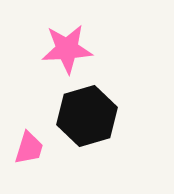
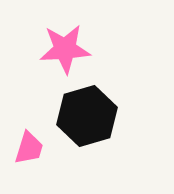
pink star: moved 2 px left
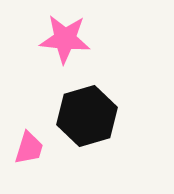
pink star: moved 10 px up; rotated 9 degrees clockwise
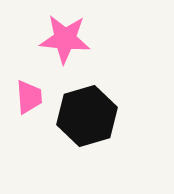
pink trapezoid: moved 51 px up; rotated 21 degrees counterclockwise
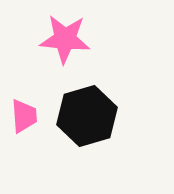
pink trapezoid: moved 5 px left, 19 px down
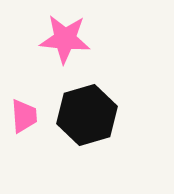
black hexagon: moved 1 px up
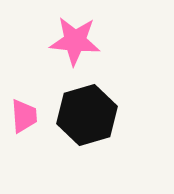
pink star: moved 10 px right, 2 px down
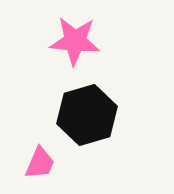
pink trapezoid: moved 16 px right, 47 px down; rotated 27 degrees clockwise
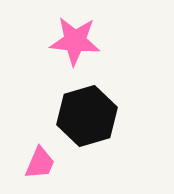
black hexagon: moved 1 px down
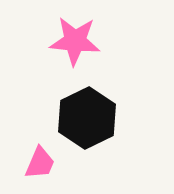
black hexagon: moved 2 px down; rotated 10 degrees counterclockwise
